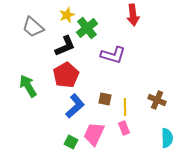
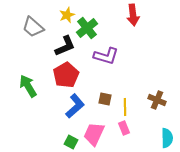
purple L-shape: moved 7 px left, 1 px down
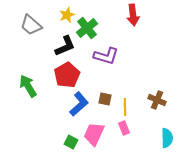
gray trapezoid: moved 2 px left, 2 px up
red pentagon: moved 1 px right
blue L-shape: moved 4 px right, 2 px up
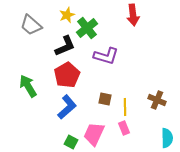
blue L-shape: moved 12 px left, 3 px down
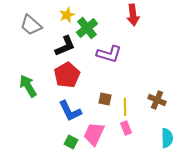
purple L-shape: moved 3 px right, 2 px up
blue L-shape: moved 3 px right, 4 px down; rotated 105 degrees clockwise
pink rectangle: moved 2 px right
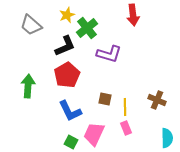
green arrow: rotated 35 degrees clockwise
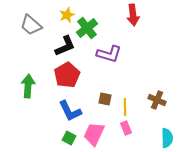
green square: moved 2 px left, 4 px up
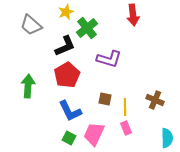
yellow star: moved 1 px left, 3 px up
purple L-shape: moved 5 px down
brown cross: moved 2 px left
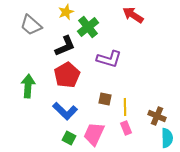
red arrow: rotated 130 degrees clockwise
green cross: moved 1 px right, 1 px up
brown cross: moved 2 px right, 16 px down
blue L-shape: moved 5 px left; rotated 20 degrees counterclockwise
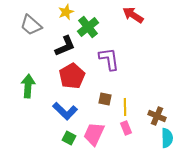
purple L-shape: rotated 115 degrees counterclockwise
red pentagon: moved 5 px right, 1 px down
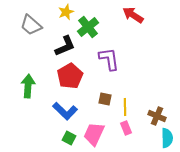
red pentagon: moved 2 px left
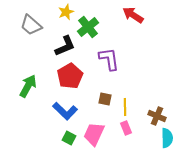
green arrow: rotated 25 degrees clockwise
